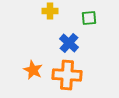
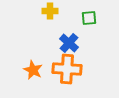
orange cross: moved 6 px up
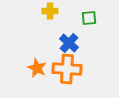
orange star: moved 4 px right, 2 px up
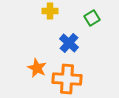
green square: moved 3 px right; rotated 28 degrees counterclockwise
orange cross: moved 10 px down
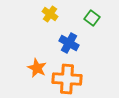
yellow cross: moved 3 px down; rotated 35 degrees clockwise
green square: rotated 21 degrees counterclockwise
blue cross: rotated 12 degrees counterclockwise
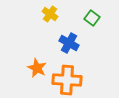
orange cross: moved 1 px down
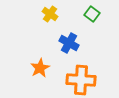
green square: moved 4 px up
orange star: moved 3 px right; rotated 18 degrees clockwise
orange cross: moved 14 px right
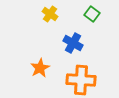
blue cross: moved 4 px right
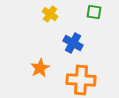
green square: moved 2 px right, 2 px up; rotated 28 degrees counterclockwise
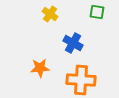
green square: moved 3 px right
orange star: rotated 24 degrees clockwise
